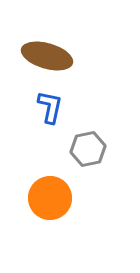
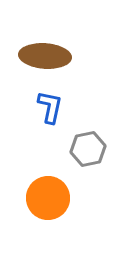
brown ellipse: moved 2 px left; rotated 12 degrees counterclockwise
orange circle: moved 2 px left
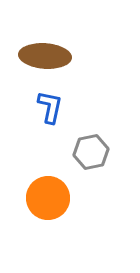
gray hexagon: moved 3 px right, 3 px down
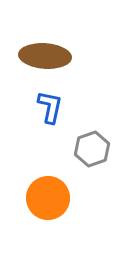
gray hexagon: moved 1 px right, 3 px up; rotated 8 degrees counterclockwise
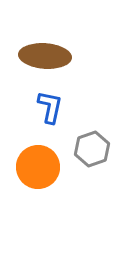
orange circle: moved 10 px left, 31 px up
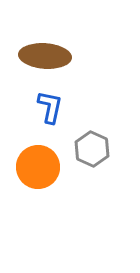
gray hexagon: rotated 16 degrees counterclockwise
